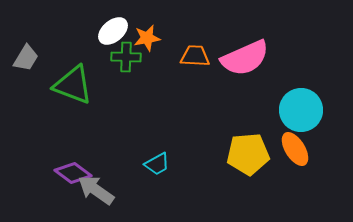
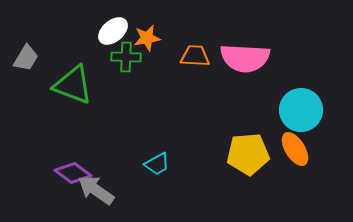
pink semicircle: rotated 27 degrees clockwise
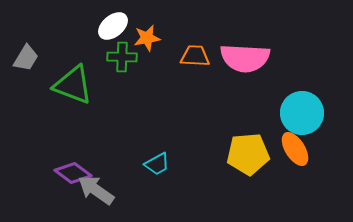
white ellipse: moved 5 px up
green cross: moved 4 px left
cyan circle: moved 1 px right, 3 px down
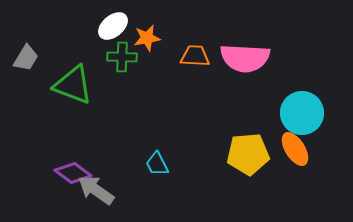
cyan trapezoid: rotated 92 degrees clockwise
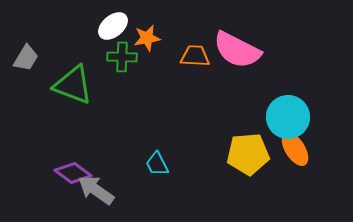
pink semicircle: moved 8 px left, 8 px up; rotated 24 degrees clockwise
cyan circle: moved 14 px left, 4 px down
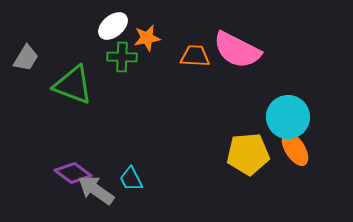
cyan trapezoid: moved 26 px left, 15 px down
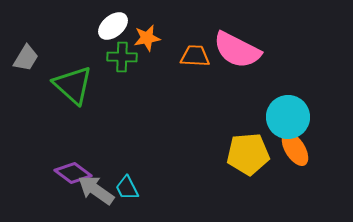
green triangle: rotated 21 degrees clockwise
cyan trapezoid: moved 4 px left, 9 px down
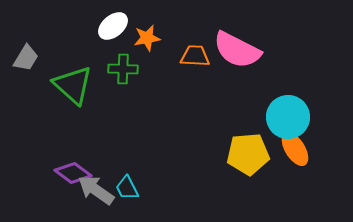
green cross: moved 1 px right, 12 px down
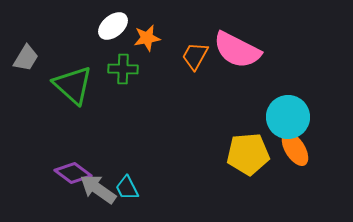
orange trapezoid: rotated 64 degrees counterclockwise
gray arrow: moved 2 px right, 1 px up
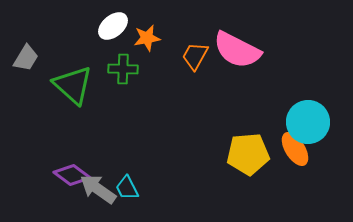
cyan circle: moved 20 px right, 5 px down
purple diamond: moved 1 px left, 2 px down
